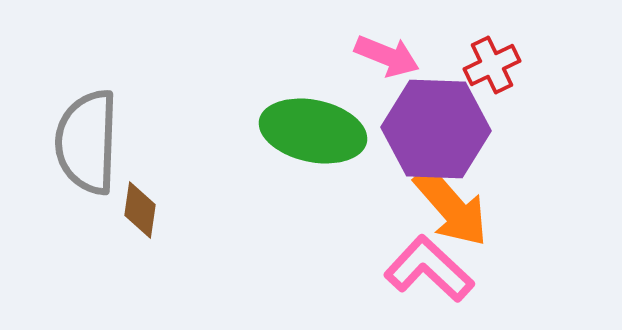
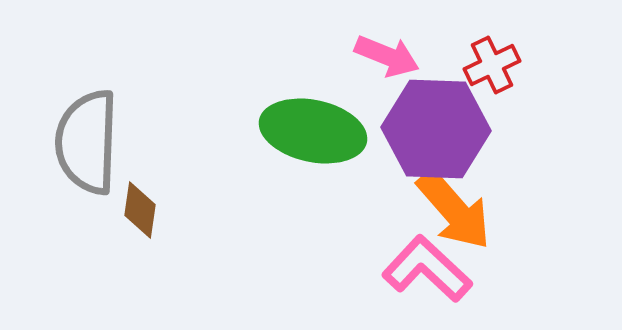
orange arrow: moved 3 px right, 3 px down
pink L-shape: moved 2 px left
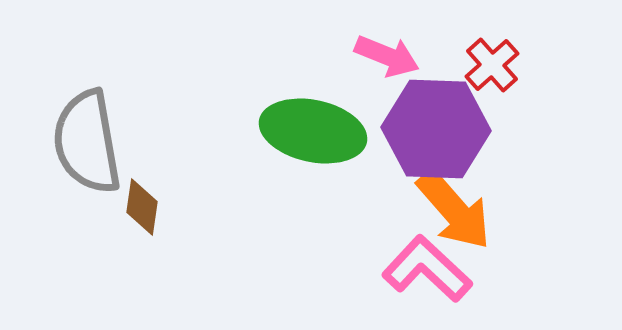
red cross: rotated 16 degrees counterclockwise
gray semicircle: rotated 12 degrees counterclockwise
brown diamond: moved 2 px right, 3 px up
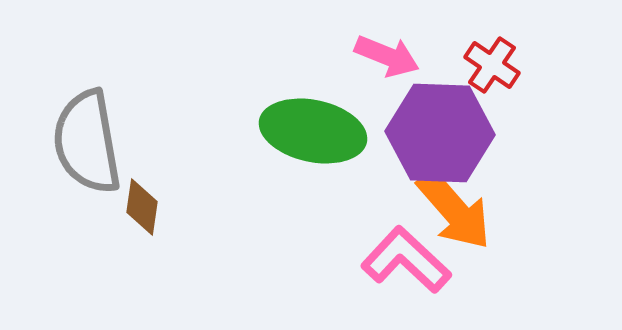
red cross: rotated 14 degrees counterclockwise
purple hexagon: moved 4 px right, 4 px down
pink L-shape: moved 21 px left, 9 px up
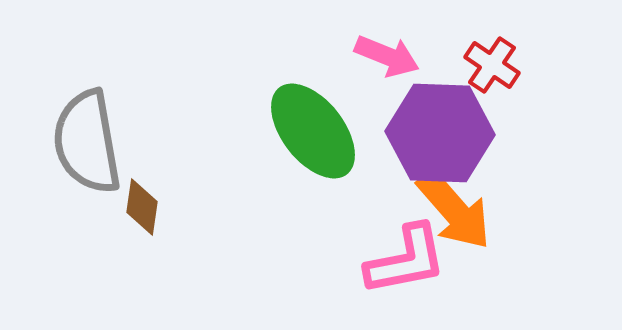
green ellipse: rotated 40 degrees clockwise
pink L-shape: rotated 126 degrees clockwise
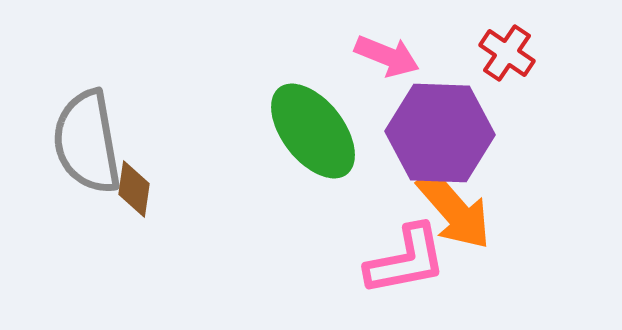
red cross: moved 15 px right, 12 px up
brown diamond: moved 8 px left, 18 px up
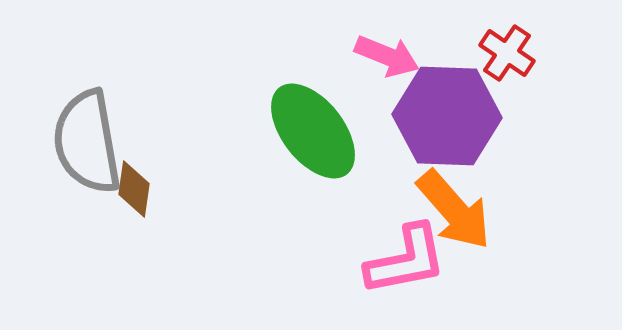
purple hexagon: moved 7 px right, 17 px up
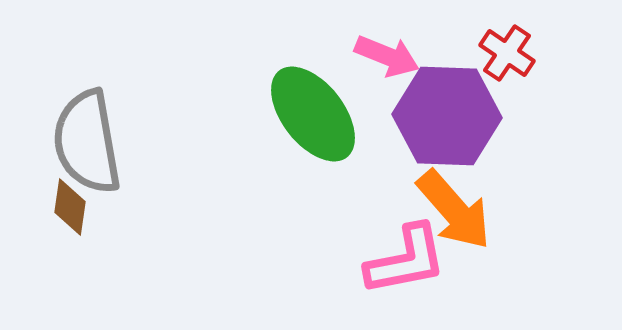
green ellipse: moved 17 px up
brown diamond: moved 64 px left, 18 px down
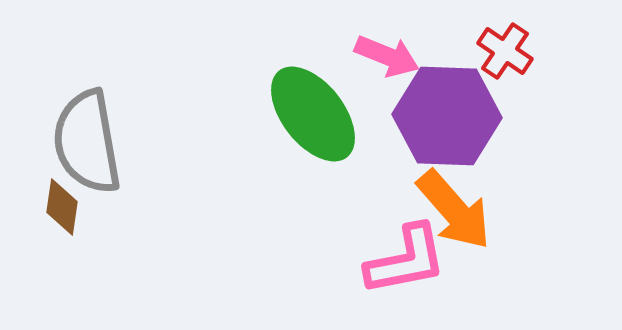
red cross: moved 2 px left, 2 px up
brown diamond: moved 8 px left
